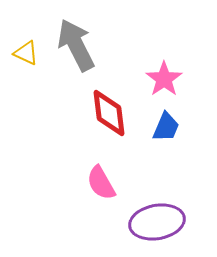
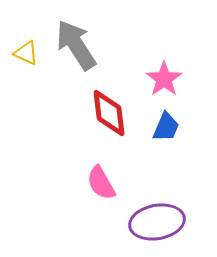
gray arrow: rotated 6 degrees counterclockwise
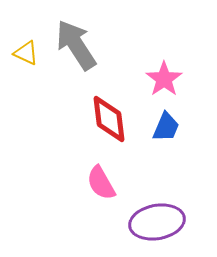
red diamond: moved 6 px down
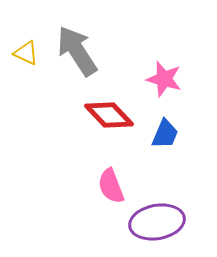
gray arrow: moved 1 px right, 6 px down
pink star: rotated 21 degrees counterclockwise
red diamond: moved 4 px up; rotated 36 degrees counterclockwise
blue trapezoid: moved 1 px left, 7 px down
pink semicircle: moved 10 px right, 3 px down; rotated 9 degrees clockwise
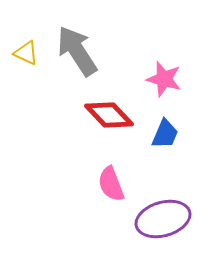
pink semicircle: moved 2 px up
purple ellipse: moved 6 px right, 3 px up; rotated 6 degrees counterclockwise
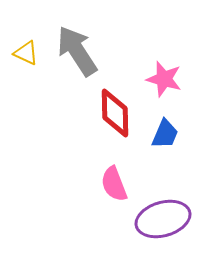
red diamond: moved 6 px right, 2 px up; rotated 42 degrees clockwise
pink semicircle: moved 3 px right
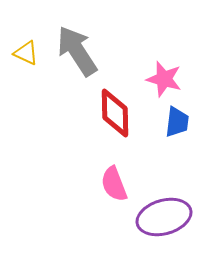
blue trapezoid: moved 12 px right, 12 px up; rotated 16 degrees counterclockwise
purple ellipse: moved 1 px right, 2 px up
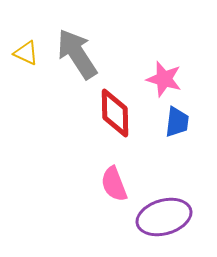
gray arrow: moved 3 px down
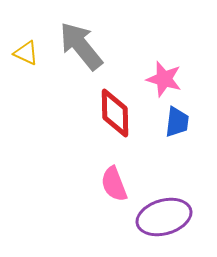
gray arrow: moved 4 px right, 8 px up; rotated 6 degrees counterclockwise
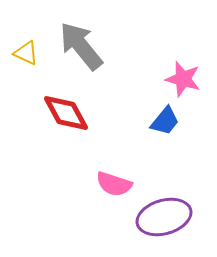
pink star: moved 19 px right
red diamond: moved 49 px left; rotated 27 degrees counterclockwise
blue trapezoid: moved 12 px left, 1 px up; rotated 32 degrees clockwise
pink semicircle: rotated 51 degrees counterclockwise
